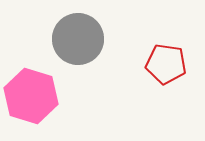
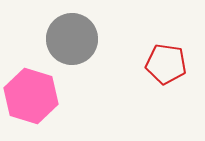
gray circle: moved 6 px left
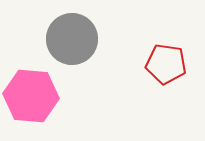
pink hexagon: rotated 12 degrees counterclockwise
